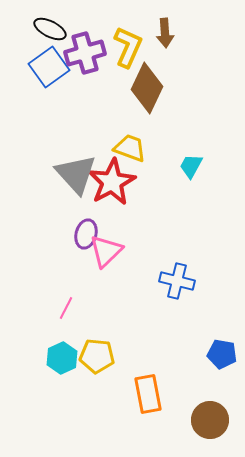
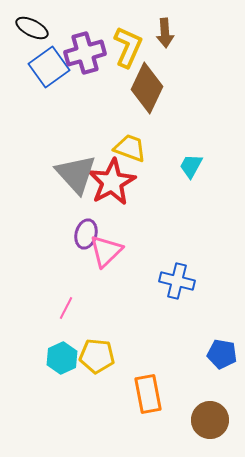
black ellipse: moved 18 px left, 1 px up
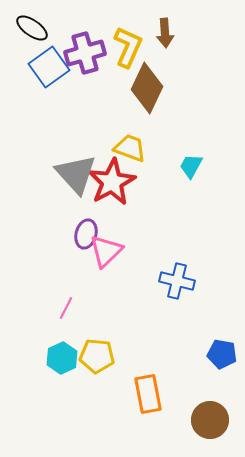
black ellipse: rotated 8 degrees clockwise
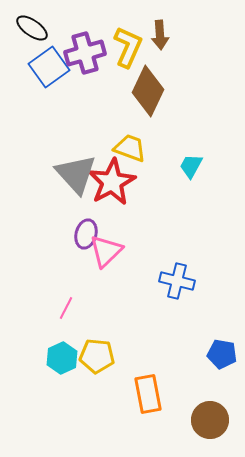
brown arrow: moved 5 px left, 2 px down
brown diamond: moved 1 px right, 3 px down
